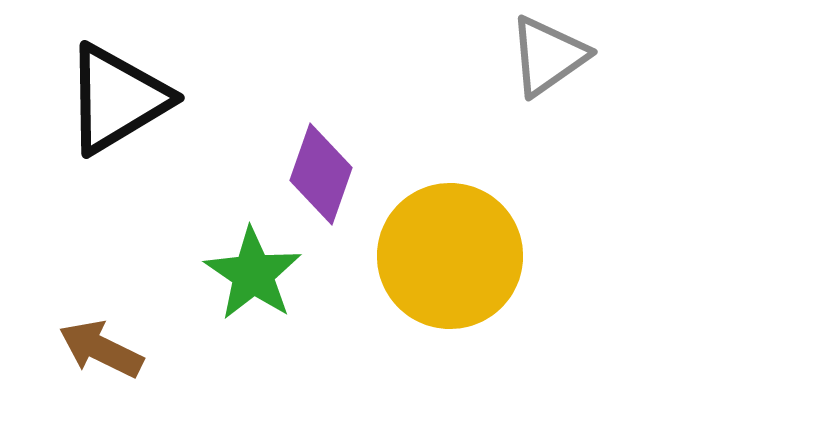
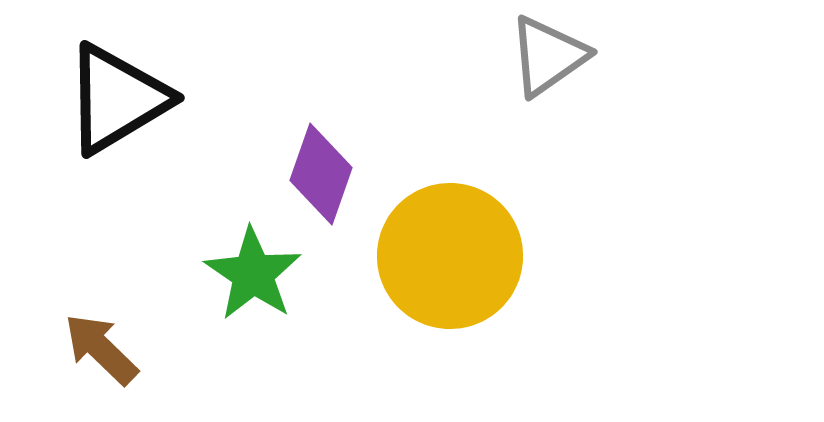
brown arrow: rotated 18 degrees clockwise
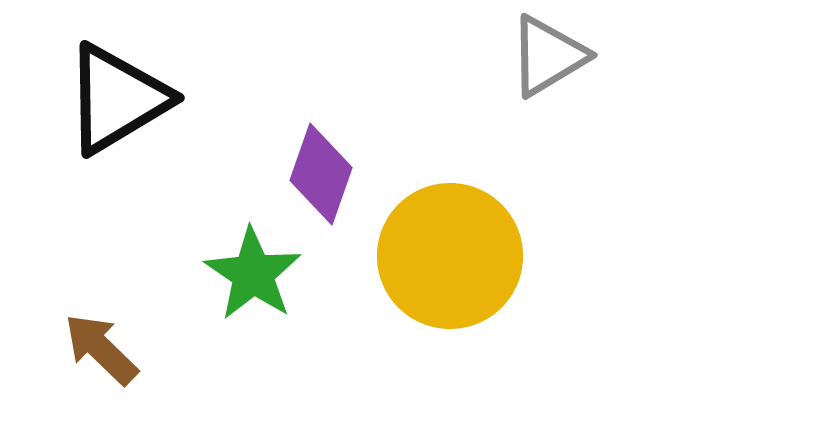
gray triangle: rotated 4 degrees clockwise
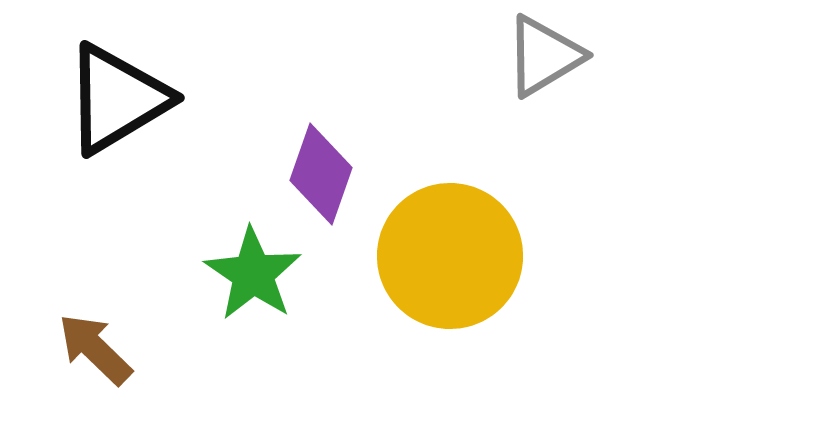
gray triangle: moved 4 px left
brown arrow: moved 6 px left
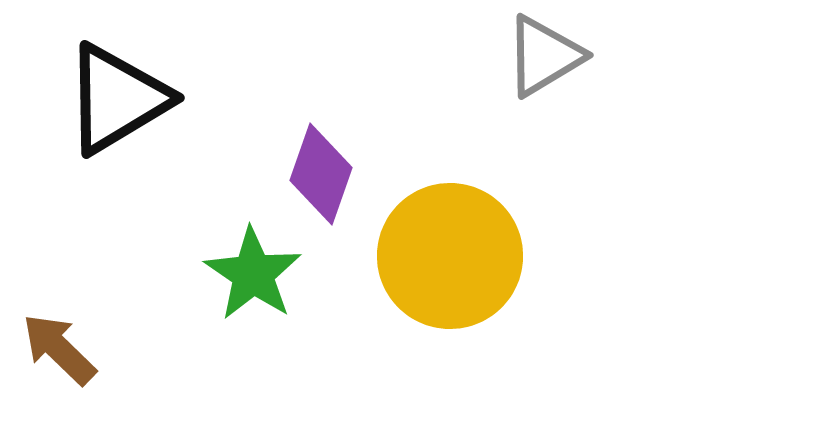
brown arrow: moved 36 px left
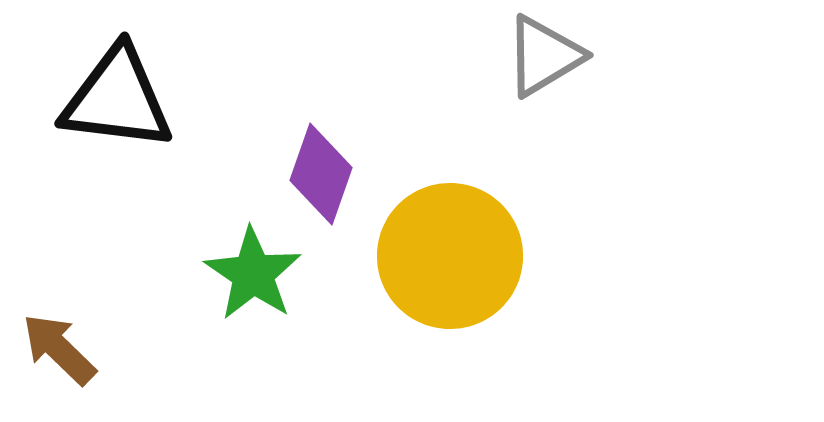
black triangle: rotated 38 degrees clockwise
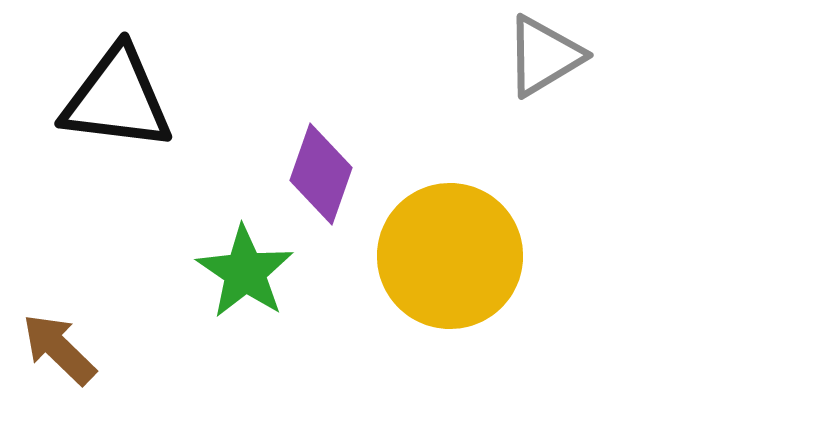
green star: moved 8 px left, 2 px up
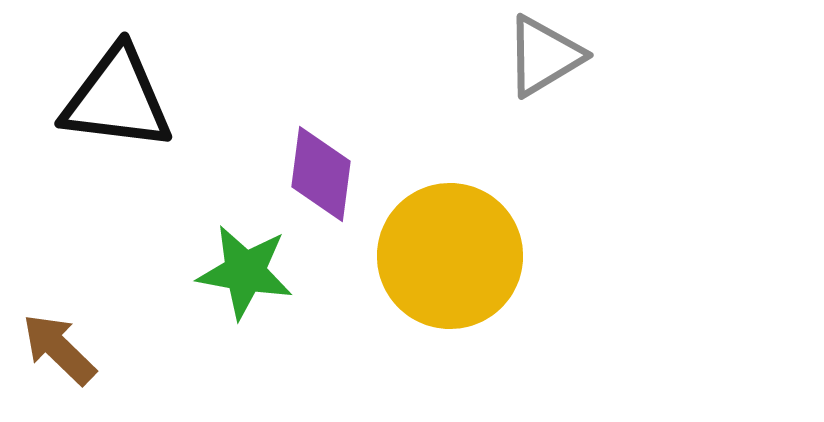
purple diamond: rotated 12 degrees counterclockwise
green star: rotated 24 degrees counterclockwise
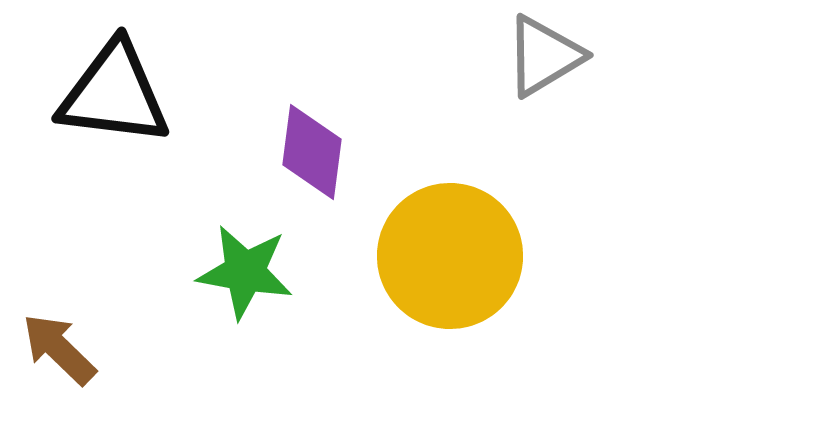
black triangle: moved 3 px left, 5 px up
purple diamond: moved 9 px left, 22 px up
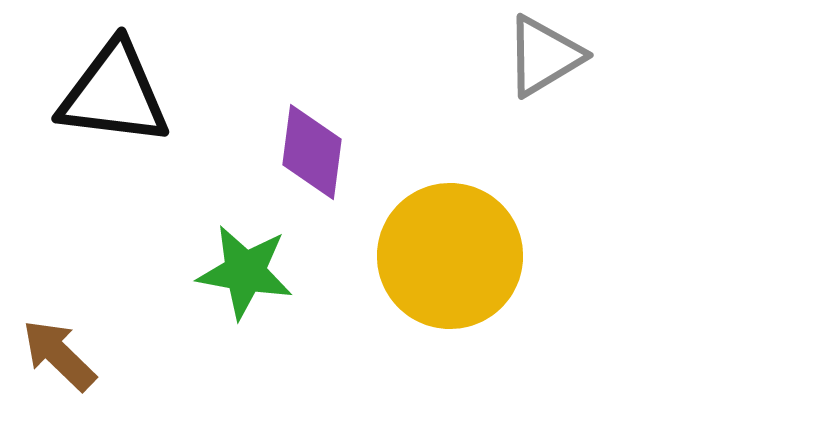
brown arrow: moved 6 px down
